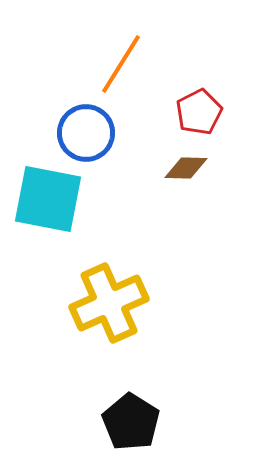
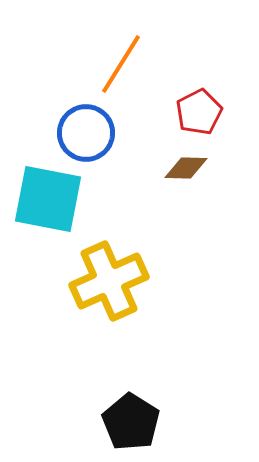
yellow cross: moved 22 px up
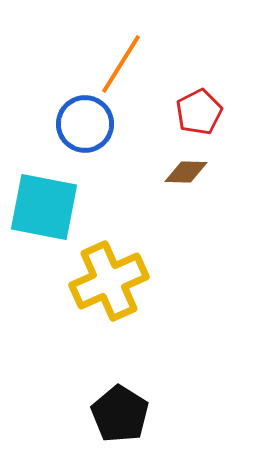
blue circle: moved 1 px left, 9 px up
brown diamond: moved 4 px down
cyan square: moved 4 px left, 8 px down
black pentagon: moved 11 px left, 8 px up
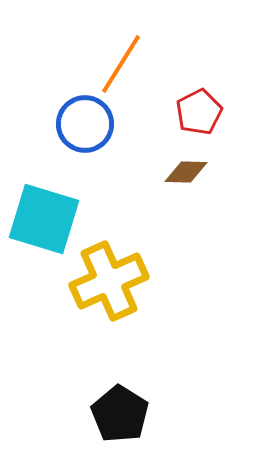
cyan square: moved 12 px down; rotated 6 degrees clockwise
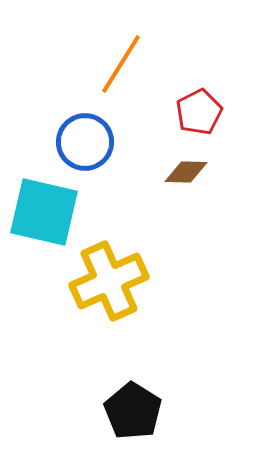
blue circle: moved 18 px down
cyan square: moved 7 px up; rotated 4 degrees counterclockwise
black pentagon: moved 13 px right, 3 px up
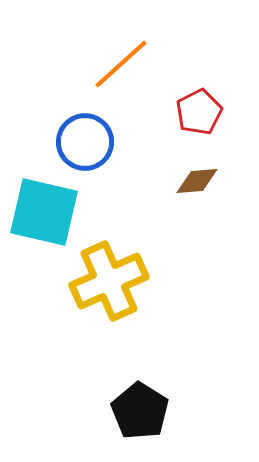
orange line: rotated 16 degrees clockwise
brown diamond: moved 11 px right, 9 px down; rotated 6 degrees counterclockwise
black pentagon: moved 7 px right
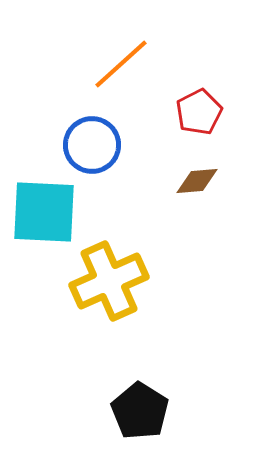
blue circle: moved 7 px right, 3 px down
cyan square: rotated 10 degrees counterclockwise
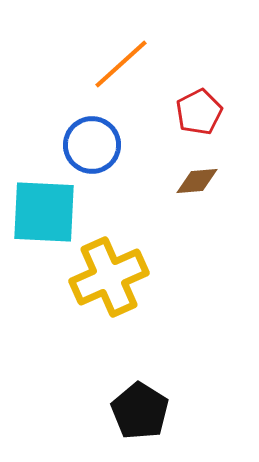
yellow cross: moved 4 px up
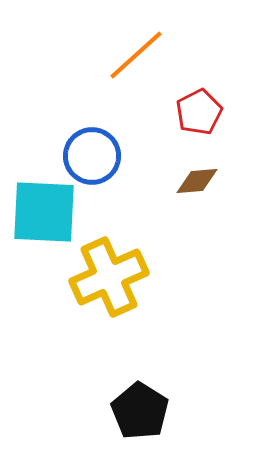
orange line: moved 15 px right, 9 px up
blue circle: moved 11 px down
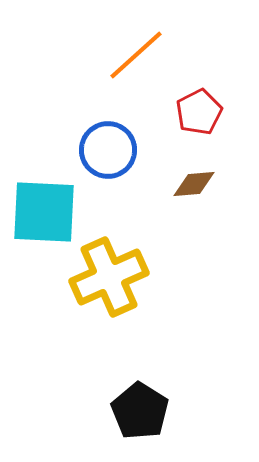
blue circle: moved 16 px right, 6 px up
brown diamond: moved 3 px left, 3 px down
